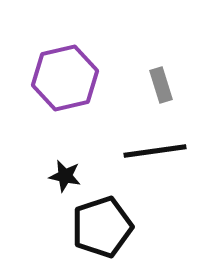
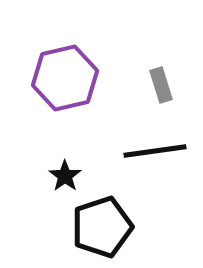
black star: rotated 24 degrees clockwise
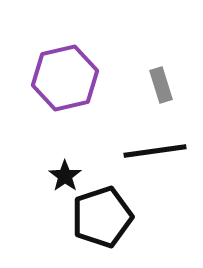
black pentagon: moved 10 px up
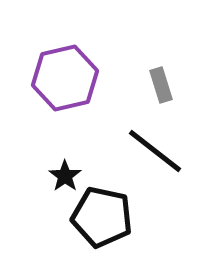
black line: rotated 46 degrees clockwise
black pentagon: rotated 30 degrees clockwise
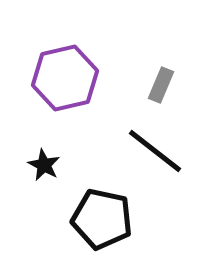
gray rectangle: rotated 40 degrees clockwise
black star: moved 21 px left, 11 px up; rotated 8 degrees counterclockwise
black pentagon: moved 2 px down
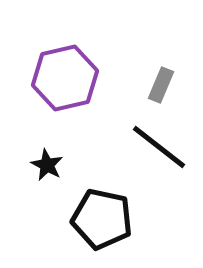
black line: moved 4 px right, 4 px up
black star: moved 3 px right
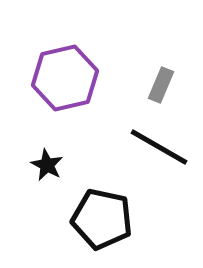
black line: rotated 8 degrees counterclockwise
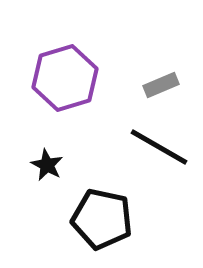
purple hexagon: rotated 4 degrees counterclockwise
gray rectangle: rotated 44 degrees clockwise
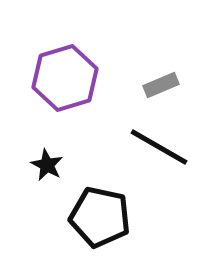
black pentagon: moved 2 px left, 2 px up
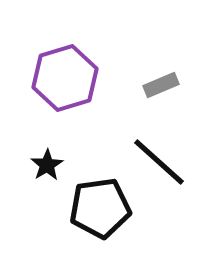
black line: moved 15 px down; rotated 12 degrees clockwise
black star: rotated 12 degrees clockwise
black pentagon: moved 9 px up; rotated 20 degrees counterclockwise
